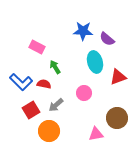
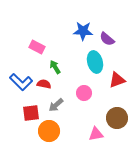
red triangle: moved 1 px left, 3 px down
red square: moved 3 px down; rotated 24 degrees clockwise
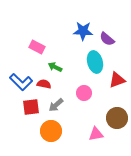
green arrow: rotated 32 degrees counterclockwise
red square: moved 6 px up
orange circle: moved 2 px right
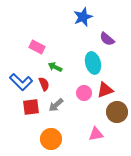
blue star: moved 14 px up; rotated 24 degrees counterclockwise
cyan ellipse: moved 2 px left, 1 px down
red triangle: moved 12 px left, 10 px down
red semicircle: rotated 56 degrees clockwise
brown circle: moved 6 px up
orange circle: moved 8 px down
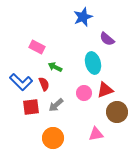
orange circle: moved 2 px right, 1 px up
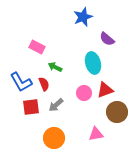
blue L-shape: rotated 15 degrees clockwise
orange circle: moved 1 px right
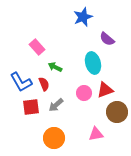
pink rectangle: rotated 21 degrees clockwise
